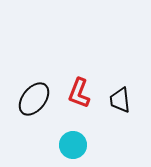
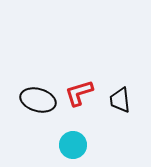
red L-shape: rotated 52 degrees clockwise
black ellipse: moved 4 px right, 1 px down; rotated 68 degrees clockwise
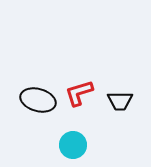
black trapezoid: moved 1 px down; rotated 84 degrees counterclockwise
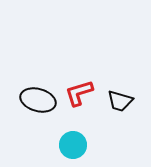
black trapezoid: rotated 16 degrees clockwise
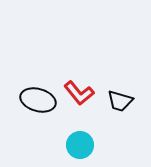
red L-shape: rotated 112 degrees counterclockwise
cyan circle: moved 7 px right
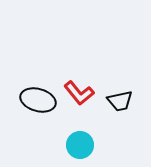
black trapezoid: rotated 28 degrees counterclockwise
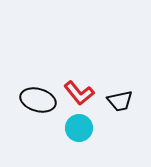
cyan circle: moved 1 px left, 17 px up
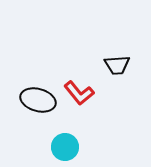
black trapezoid: moved 3 px left, 36 px up; rotated 8 degrees clockwise
cyan circle: moved 14 px left, 19 px down
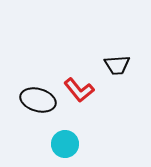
red L-shape: moved 3 px up
cyan circle: moved 3 px up
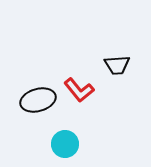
black ellipse: rotated 32 degrees counterclockwise
